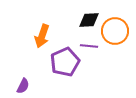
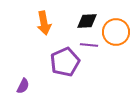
black diamond: moved 2 px left, 1 px down
orange circle: moved 1 px right, 1 px down
orange arrow: moved 2 px right, 13 px up; rotated 30 degrees counterclockwise
purple line: moved 1 px up
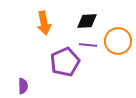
orange circle: moved 2 px right, 9 px down
purple line: moved 1 px left
purple semicircle: rotated 28 degrees counterclockwise
